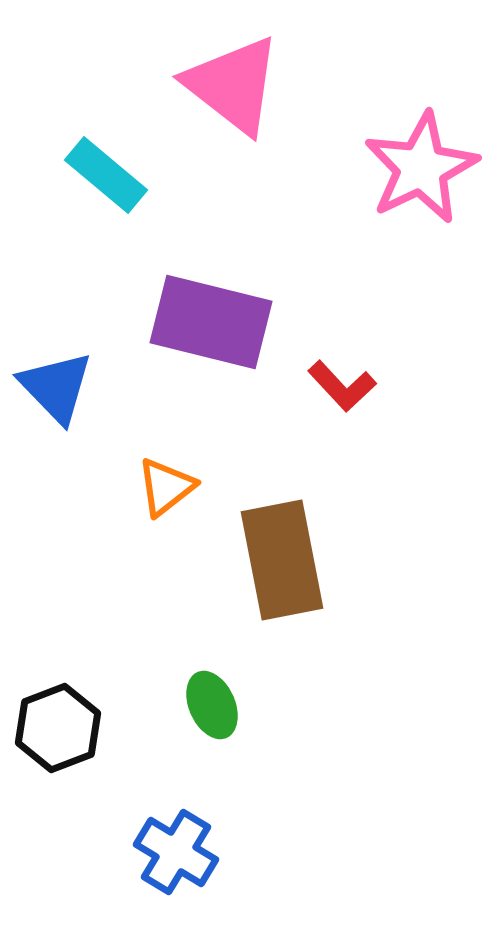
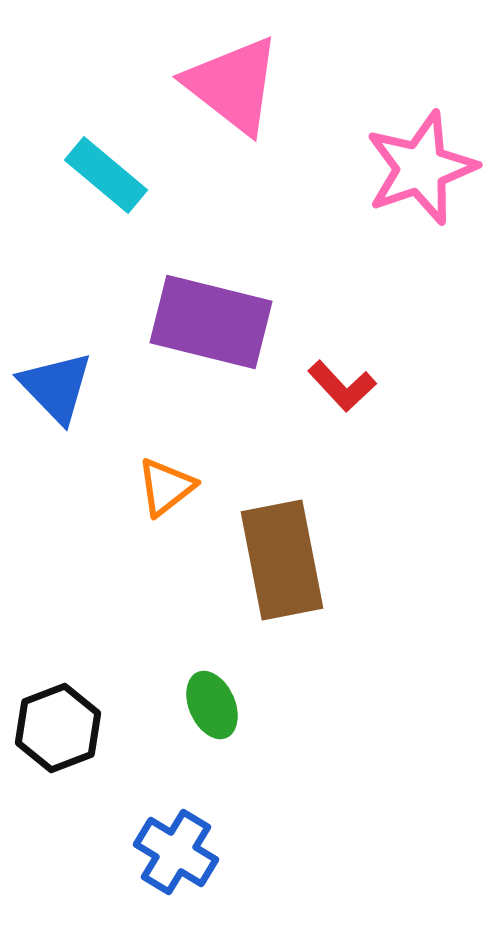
pink star: rotated 7 degrees clockwise
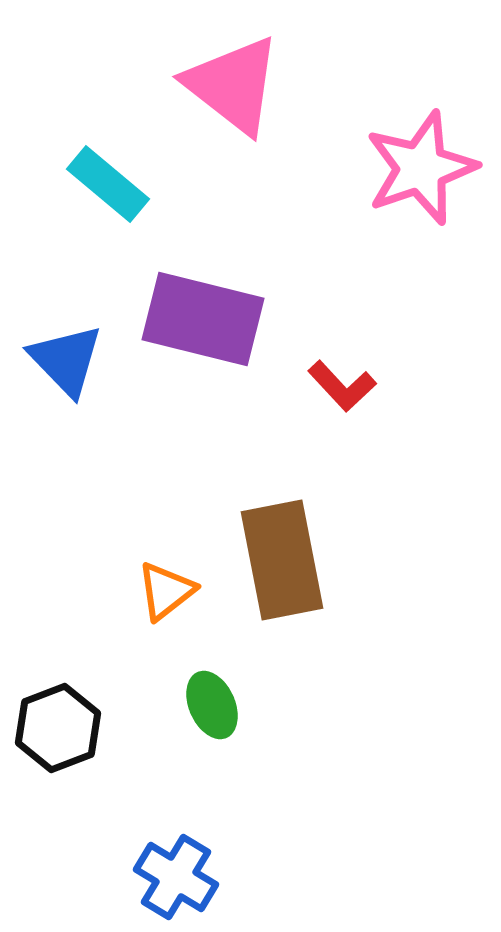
cyan rectangle: moved 2 px right, 9 px down
purple rectangle: moved 8 px left, 3 px up
blue triangle: moved 10 px right, 27 px up
orange triangle: moved 104 px down
blue cross: moved 25 px down
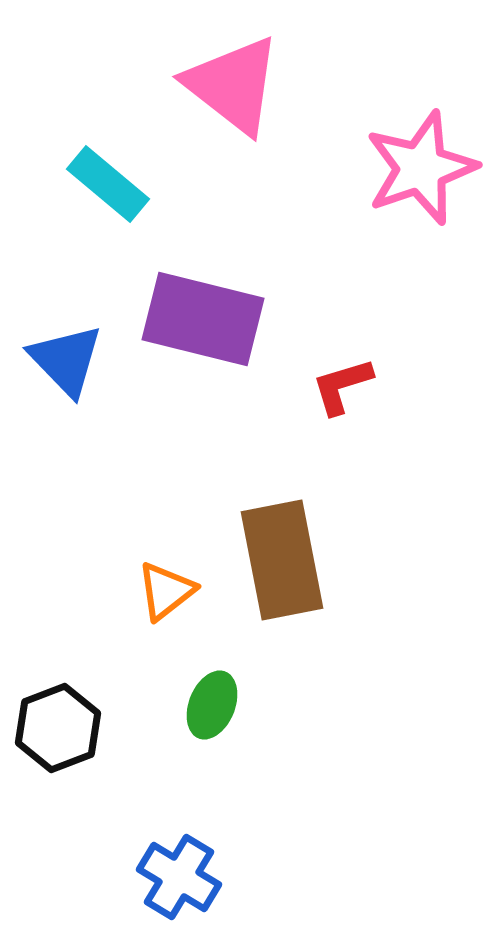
red L-shape: rotated 116 degrees clockwise
green ellipse: rotated 46 degrees clockwise
blue cross: moved 3 px right
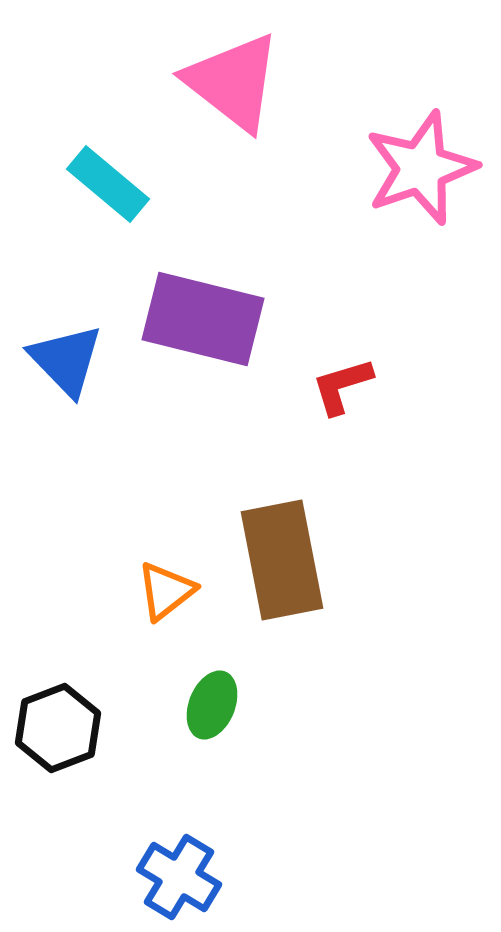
pink triangle: moved 3 px up
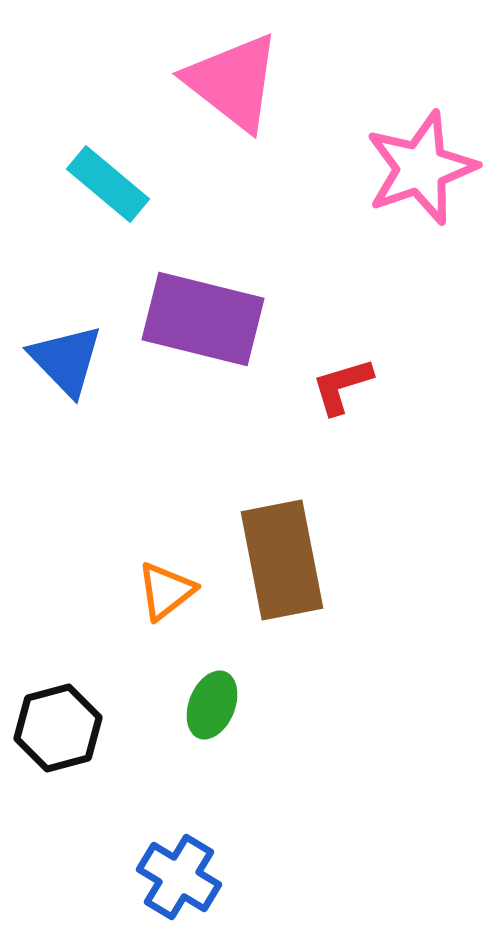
black hexagon: rotated 6 degrees clockwise
